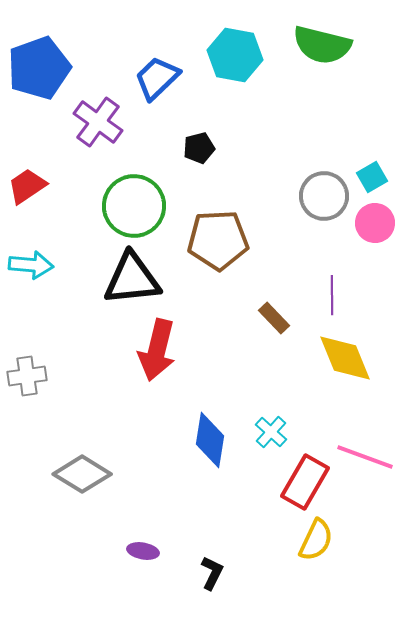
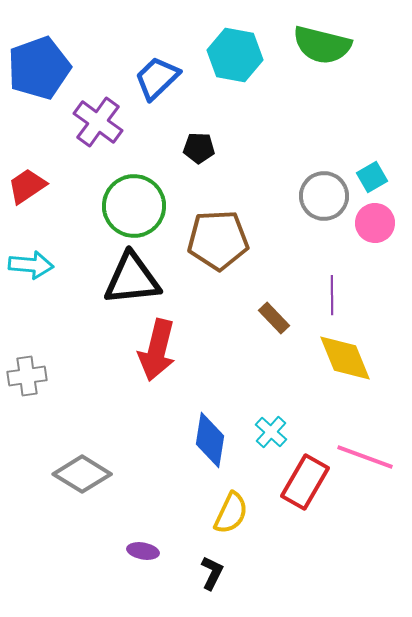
black pentagon: rotated 16 degrees clockwise
yellow semicircle: moved 85 px left, 27 px up
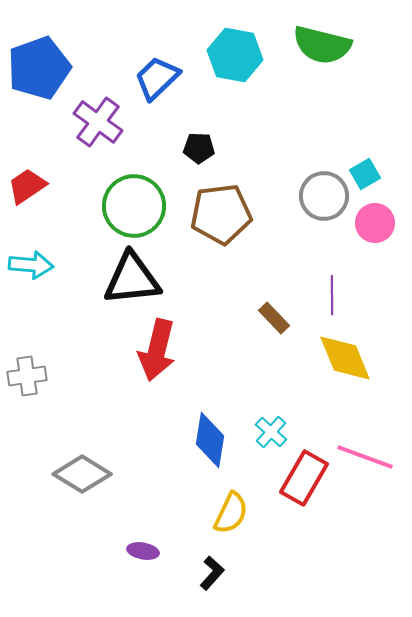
cyan square: moved 7 px left, 3 px up
brown pentagon: moved 3 px right, 26 px up; rotated 4 degrees counterclockwise
red rectangle: moved 1 px left, 4 px up
black L-shape: rotated 16 degrees clockwise
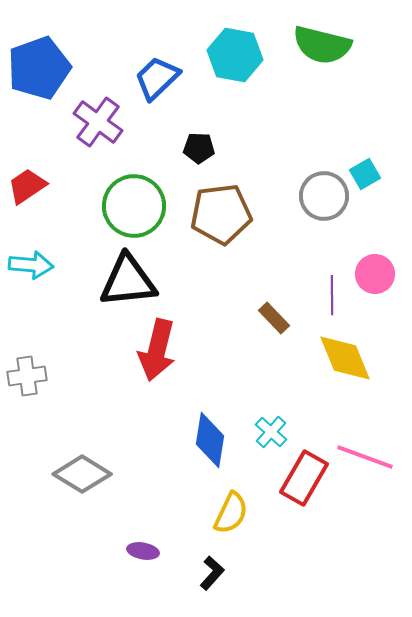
pink circle: moved 51 px down
black triangle: moved 4 px left, 2 px down
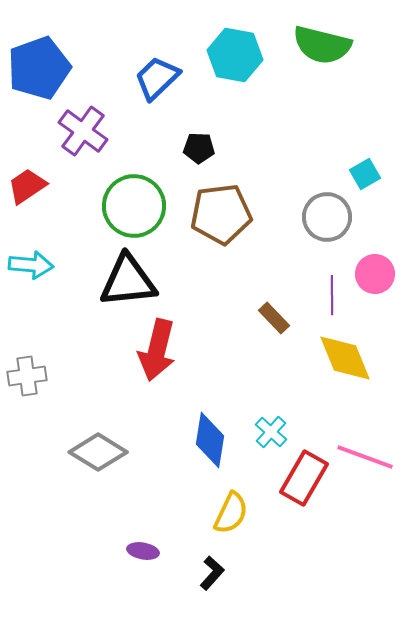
purple cross: moved 15 px left, 9 px down
gray circle: moved 3 px right, 21 px down
gray diamond: moved 16 px right, 22 px up
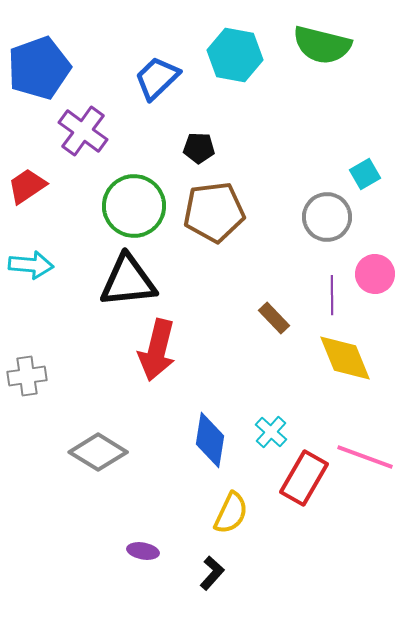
brown pentagon: moved 7 px left, 2 px up
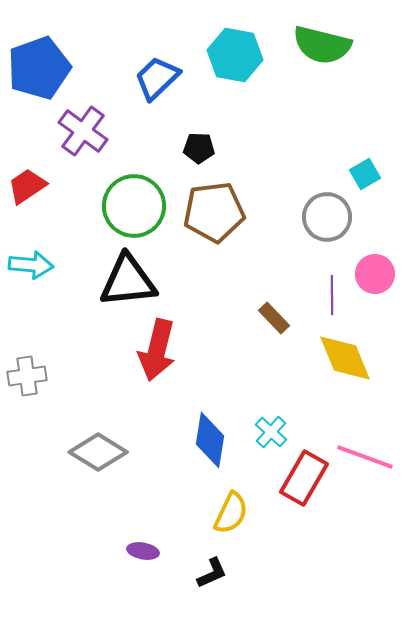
black L-shape: rotated 24 degrees clockwise
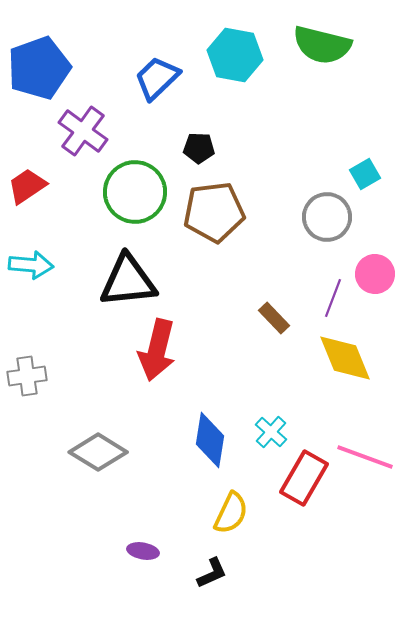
green circle: moved 1 px right, 14 px up
purple line: moved 1 px right, 3 px down; rotated 21 degrees clockwise
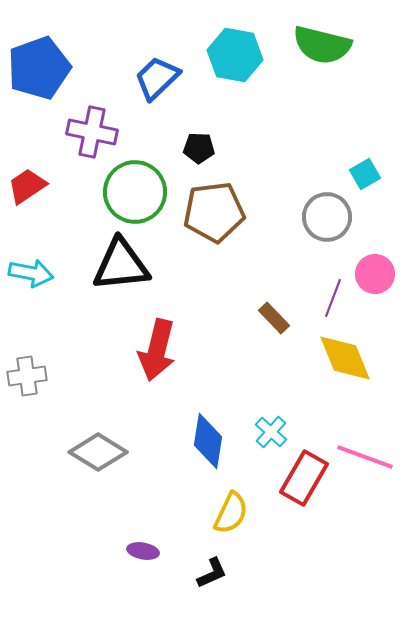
purple cross: moved 9 px right, 1 px down; rotated 24 degrees counterclockwise
cyan arrow: moved 8 px down; rotated 6 degrees clockwise
black triangle: moved 7 px left, 16 px up
blue diamond: moved 2 px left, 1 px down
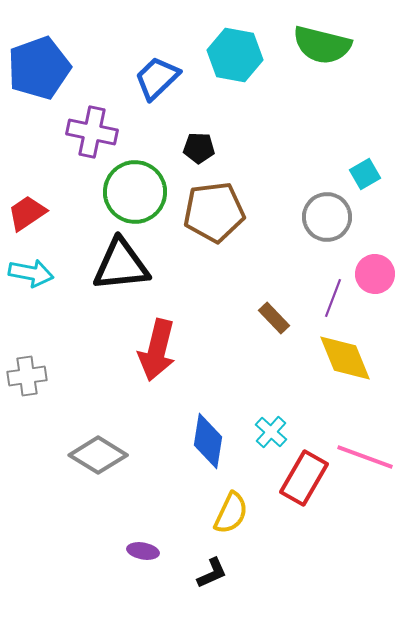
red trapezoid: moved 27 px down
gray diamond: moved 3 px down
